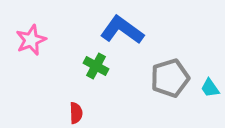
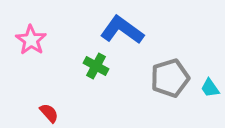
pink star: rotated 16 degrees counterclockwise
red semicircle: moved 27 px left; rotated 40 degrees counterclockwise
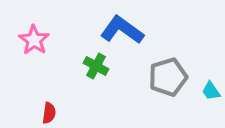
pink star: moved 3 px right
gray pentagon: moved 2 px left, 1 px up
cyan trapezoid: moved 1 px right, 3 px down
red semicircle: rotated 50 degrees clockwise
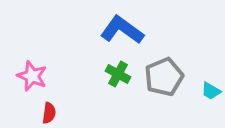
pink star: moved 2 px left, 36 px down; rotated 12 degrees counterclockwise
green cross: moved 22 px right, 8 px down
gray pentagon: moved 4 px left; rotated 6 degrees counterclockwise
cyan trapezoid: rotated 25 degrees counterclockwise
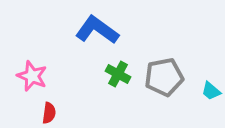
blue L-shape: moved 25 px left
gray pentagon: rotated 12 degrees clockwise
cyan trapezoid: rotated 10 degrees clockwise
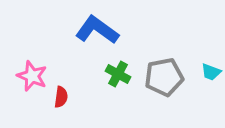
cyan trapezoid: moved 19 px up; rotated 20 degrees counterclockwise
red semicircle: moved 12 px right, 16 px up
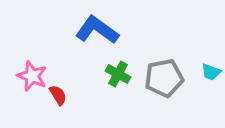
gray pentagon: moved 1 px down
red semicircle: moved 3 px left, 2 px up; rotated 40 degrees counterclockwise
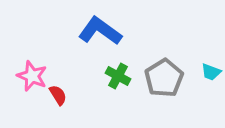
blue L-shape: moved 3 px right, 1 px down
green cross: moved 2 px down
gray pentagon: rotated 21 degrees counterclockwise
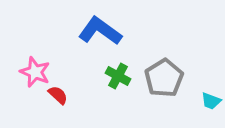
cyan trapezoid: moved 29 px down
pink star: moved 3 px right, 4 px up
red semicircle: rotated 15 degrees counterclockwise
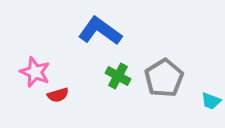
red semicircle: rotated 120 degrees clockwise
